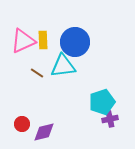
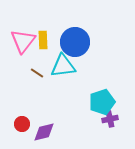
pink triangle: rotated 28 degrees counterclockwise
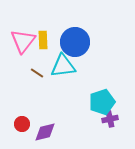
purple diamond: moved 1 px right
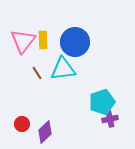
cyan triangle: moved 3 px down
brown line: rotated 24 degrees clockwise
purple diamond: rotated 30 degrees counterclockwise
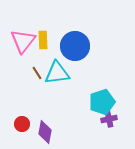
blue circle: moved 4 px down
cyan triangle: moved 6 px left, 4 px down
purple cross: moved 1 px left
purple diamond: rotated 35 degrees counterclockwise
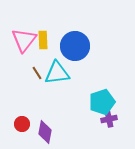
pink triangle: moved 1 px right, 1 px up
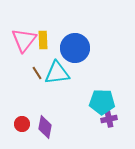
blue circle: moved 2 px down
cyan pentagon: rotated 20 degrees clockwise
purple diamond: moved 5 px up
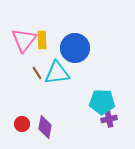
yellow rectangle: moved 1 px left
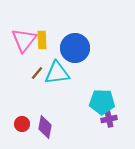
brown line: rotated 72 degrees clockwise
